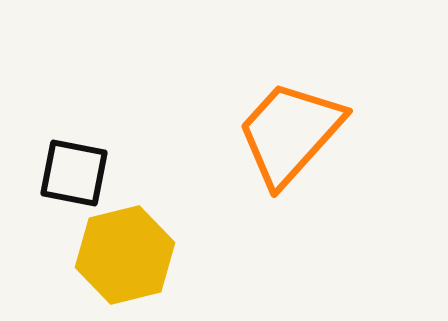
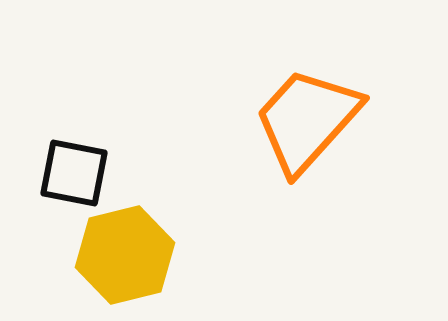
orange trapezoid: moved 17 px right, 13 px up
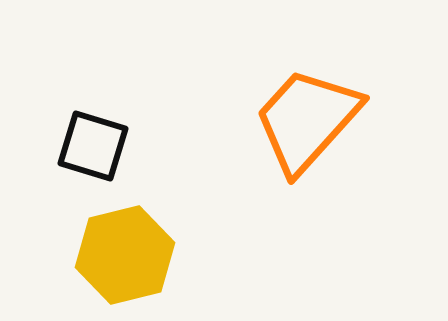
black square: moved 19 px right, 27 px up; rotated 6 degrees clockwise
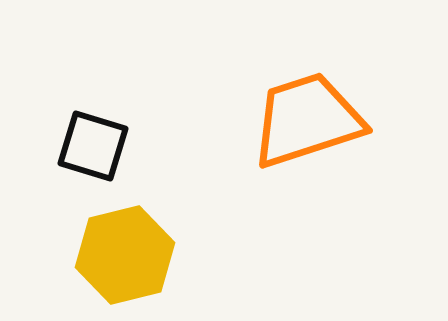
orange trapezoid: rotated 30 degrees clockwise
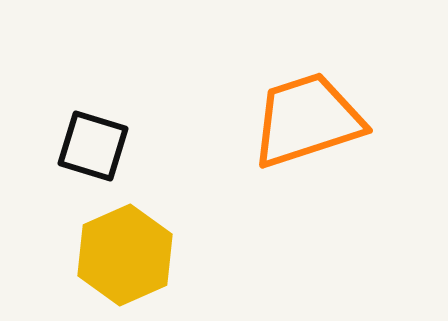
yellow hexagon: rotated 10 degrees counterclockwise
